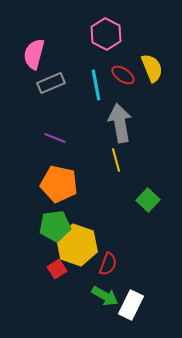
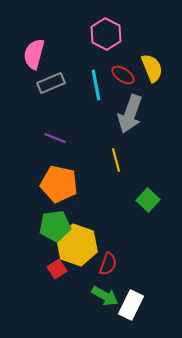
gray arrow: moved 10 px right, 9 px up; rotated 150 degrees counterclockwise
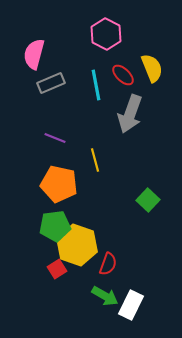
red ellipse: rotated 10 degrees clockwise
yellow line: moved 21 px left
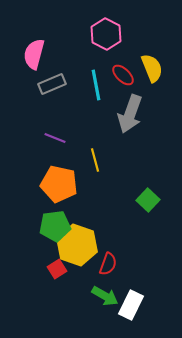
gray rectangle: moved 1 px right, 1 px down
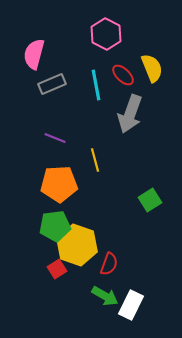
orange pentagon: rotated 15 degrees counterclockwise
green square: moved 2 px right; rotated 15 degrees clockwise
red semicircle: moved 1 px right
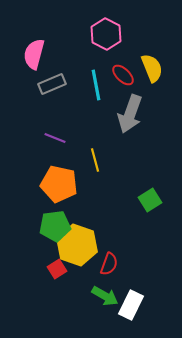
orange pentagon: rotated 15 degrees clockwise
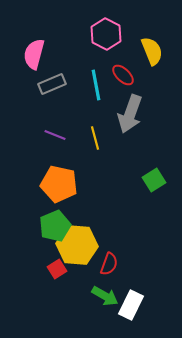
yellow semicircle: moved 17 px up
purple line: moved 3 px up
yellow line: moved 22 px up
green square: moved 4 px right, 20 px up
green pentagon: rotated 16 degrees counterclockwise
yellow hexagon: rotated 15 degrees counterclockwise
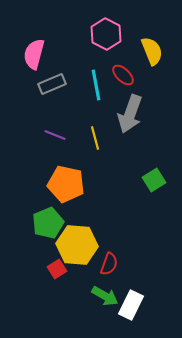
orange pentagon: moved 7 px right
green pentagon: moved 7 px left, 3 px up
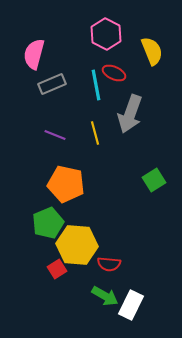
red ellipse: moved 9 px left, 2 px up; rotated 20 degrees counterclockwise
yellow line: moved 5 px up
red semicircle: rotated 75 degrees clockwise
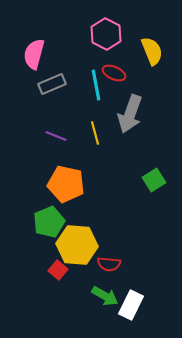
purple line: moved 1 px right, 1 px down
green pentagon: moved 1 px right, 1 px up
red square: moved 1 px right, 1 px down; rotated 18 degrees counterclockwise
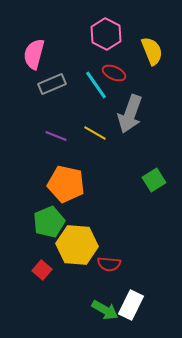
cyan line: rotated 24 degrees counterclockwise
yellow line: rotated 45 degrees counterclockwise
red square: moved 16 px left
green arrow: moved 14 px down
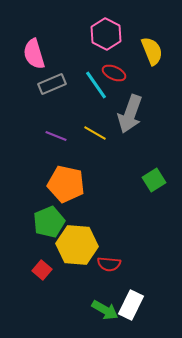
pink semicircle: rotated 32 degrees counterclockwise
